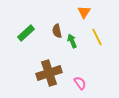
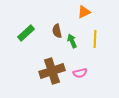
orange triangle: rotated 32 degrees clockwise
yellow line: moved 2 px left, 2 px down; rotated 30 degrees clockwise
brown cross: moved 3 px right, 2 px up
pink semicircle: moved 10 px up; rotated 112 degrees clockwise
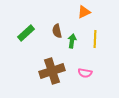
green arrow: rotated 32 degrees clockwise
pink semicircle: moved 5 px right; rotated 24 degrees clockwise
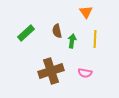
orange triangle: moved 2 px right; rotated 40 degrees counterclockwise
brown cross: moved 1 px left
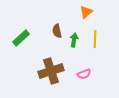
orange triangle: rotated 24 degrees clockwise
green rectangle: moved 5 px left, 5 px down
green arrow: moved 2 px right, 1 px up
pink semicircle: moved 1 px left, 1 px down; rotated 32 degrees counterclockwise
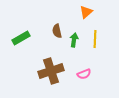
green rectangle: rotated 12 degrees clockwise
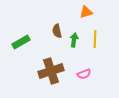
orange triangle: rotated 24 degrees clockwise
green rectangle: moved 4 px down
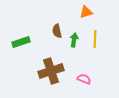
green rectangle: rotated 12 degrees clockwise
pink semicircle: moved 5 px down; rotated 136 degrees counterclockwise
